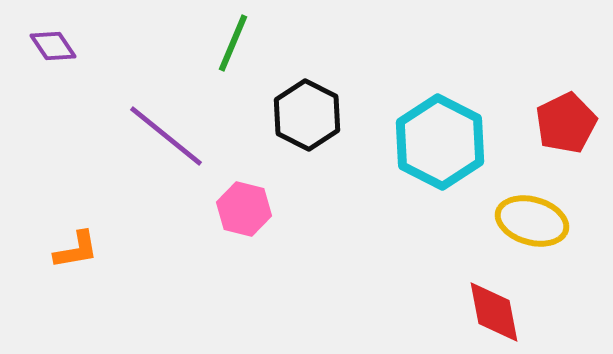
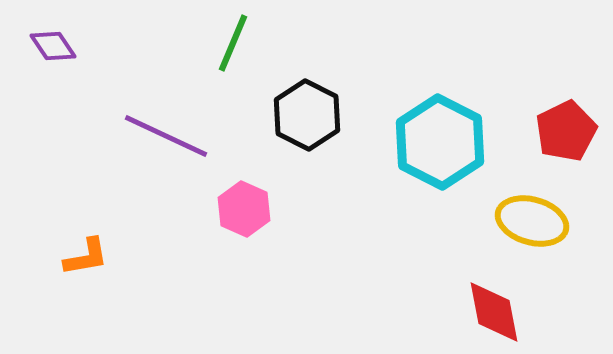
red pentagon: moved 8 px down
purple line: rotated 14 degrees counterclockwise
pink hexagon: rotated 10 degrees clockwise
orange L-shape: moved 10 px right, 7 px down
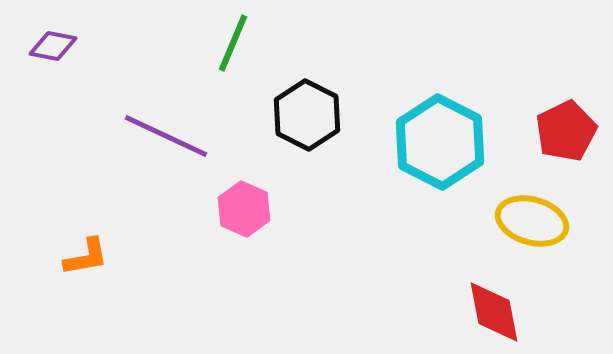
purple diamond: rotated 45 degrees counterclockwise
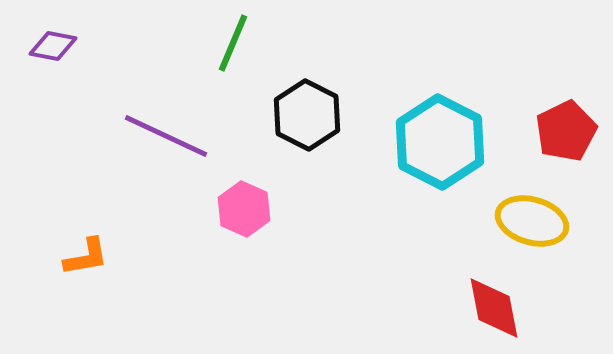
red diamond: moved 4 px up
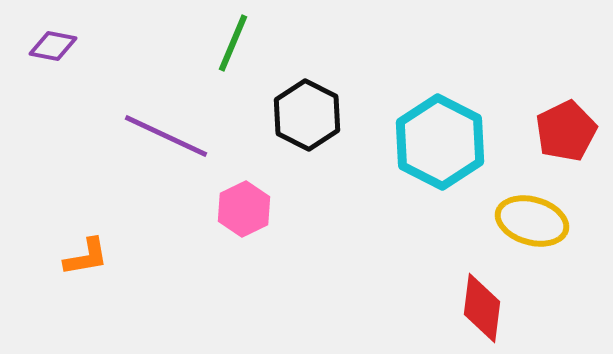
pink hexagon: rotated 10 degrees clockwise
red diamond: moved 12 px left; rotated 18 degrees clockwise
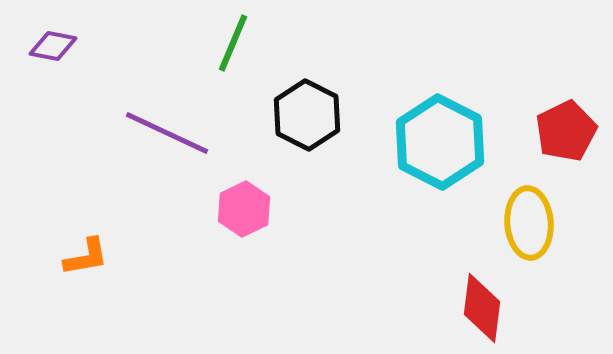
purple line: moved 1 px right, 3 px up
yellow ellipse: moved 3 px left, 2 px down; rotated 70 degrees clockwise
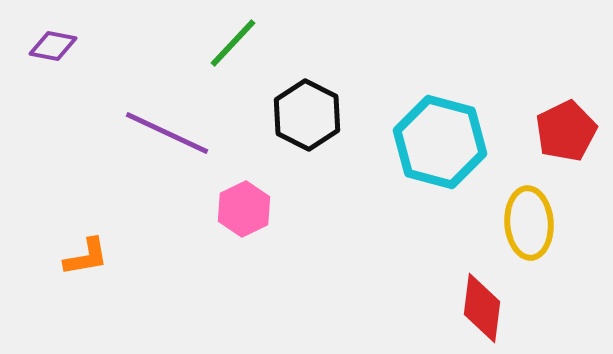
green line: rotated 20 degrees clockwise
cyan hexagon: rotated 12 degrees counterclockwise
